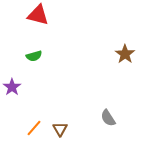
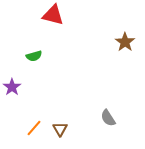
red triangle: moved 15 px right
brown star: moved 12 px up
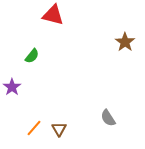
green semicircle: moved 2 px left; rotated 35 degrees counterclockwise
brown triangle: moved 1 px left
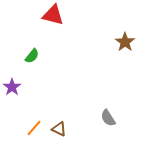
brown triangle: rotated 35 degrees counterclockwise
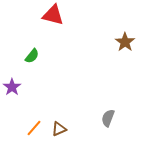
gray semicircle: rotated 54 degrees clockwise
brown triangle: rotated 49 degrees counterclockwise
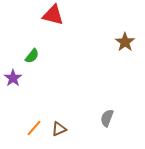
purple star: moved 1 px right, 9 px up
gray semicircle: moved 1 px left
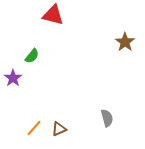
gray semicircle: rotated 144 degrees clockwise
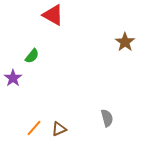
red triangle: rotated 15 degrees clockwise
